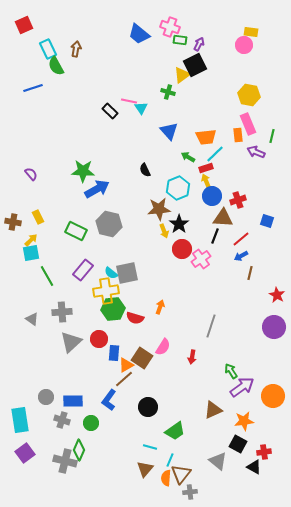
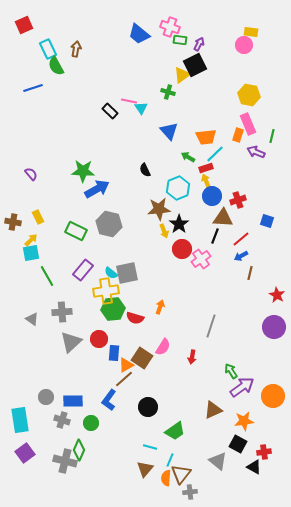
orange rectangle at (238, 135): rotated 24 degrees clockwise
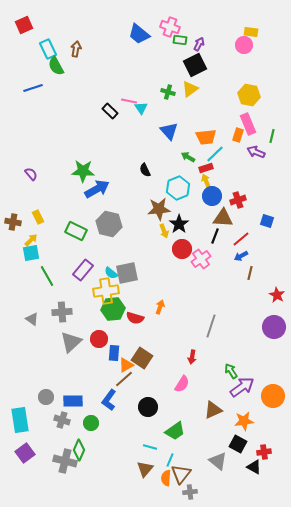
yellow triangle at (182, 75): moved 8 px right, 14 px down
pink semicircle at (163, 347): moved 19 px right, 37 px down
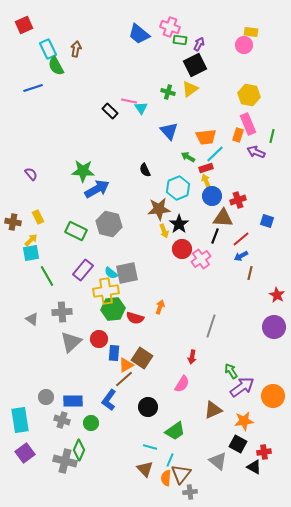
brown triangle at (145, 469): rotated 24 degrees counterclockwise
